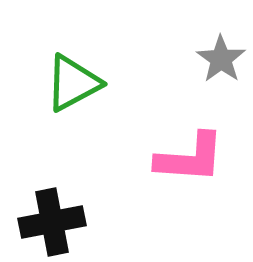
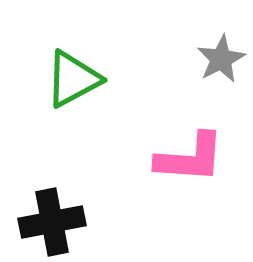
gray star: rotated 9 degrees clockwise
green triangle: moved 4 px up
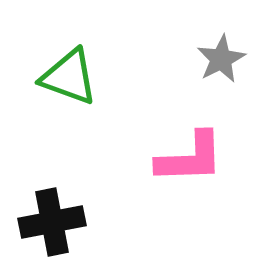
green triangle: moved 4 px left, 2 px up; rotated 48 degrees clockwise
pink L-shape: rotated 6 degrees counterclockwise
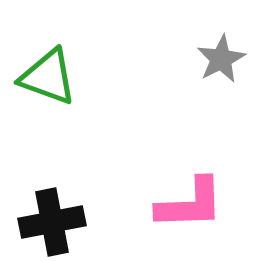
green triangle: moved 21 px left
pink L-shape: moved 46 px down
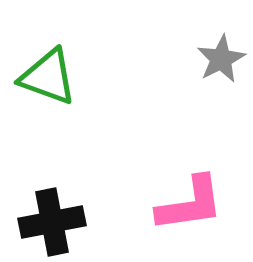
pink L-shape: rotated 6 degrees counterclockwise
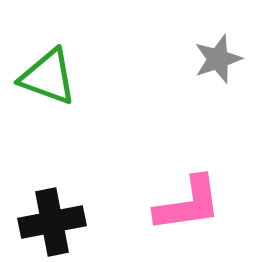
gray star: moved 3 px left; rotated 9 degrees clockwise
pink L-shape: moved 2 px left
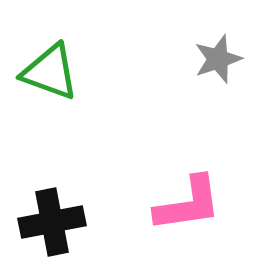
green triangle: moved 2 px right, 5 px up
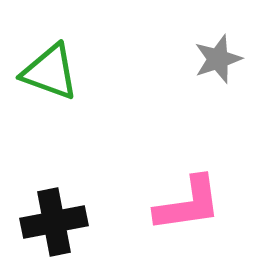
black cross: moved 2 px right
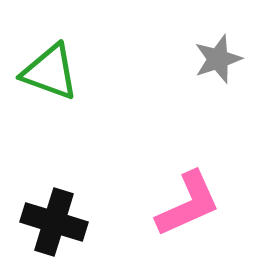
pink L-shape: rotated 16 degrees counterclockwise
black cross: rotated 28 degrees clockwise
